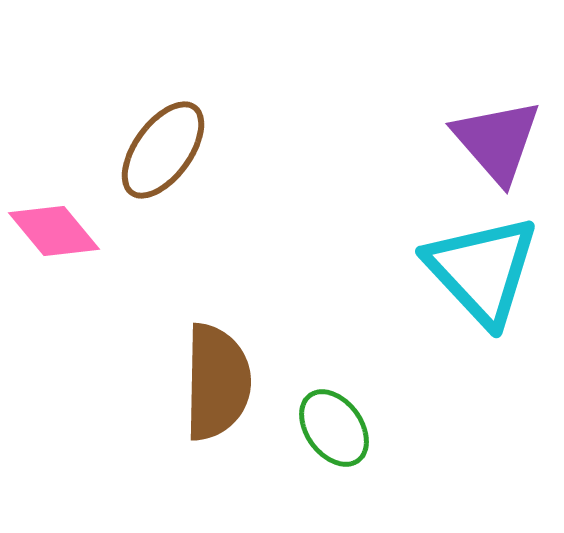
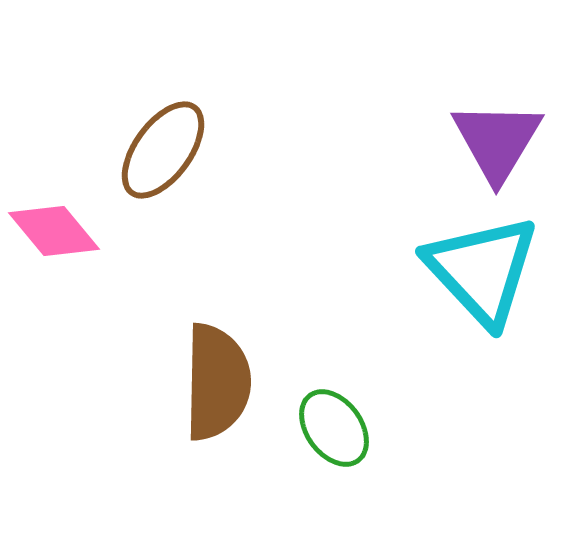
purple triangle: rotated 12 degrees clockwise
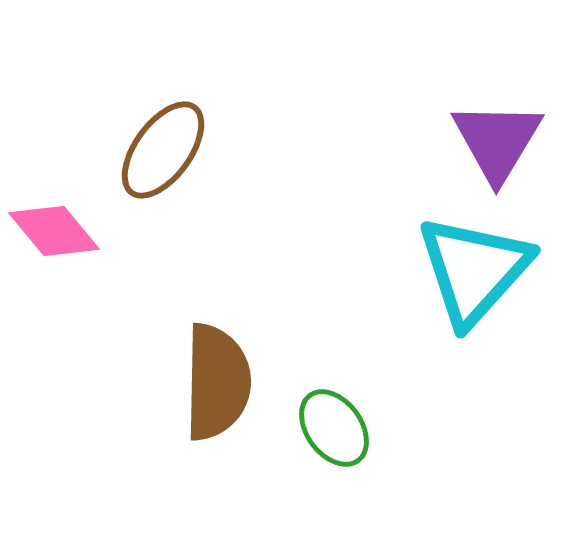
cyan triangle: moved 8 px left; rotated 25 degrees clockwise
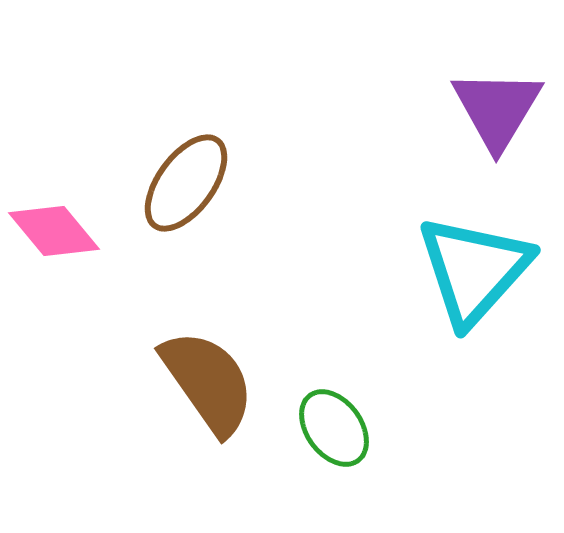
purple triangle: moved 32 px up
brown ellipse: moved 23 px right, 33 px down
brown semicircle: moved 9 px left; rotated 36 degrees counterclockwise
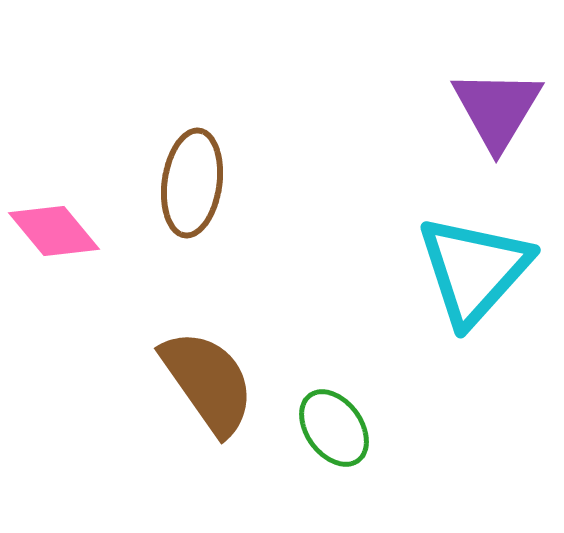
brown ellipse: moved 6 px right; rotated 28 degrees counterclockwise
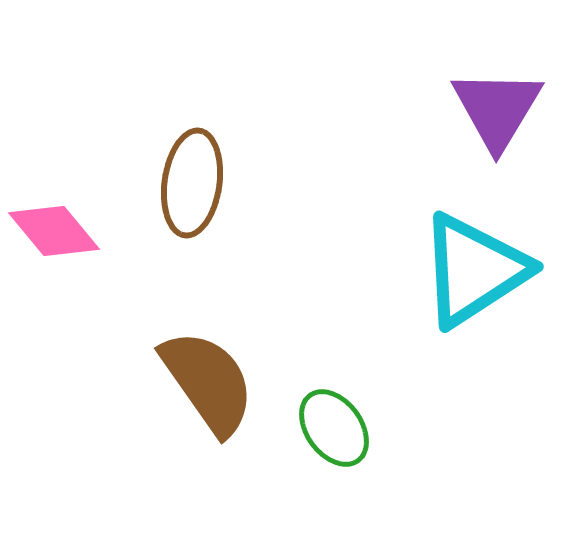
cyan triangle: rotated 15 degrees clockwise
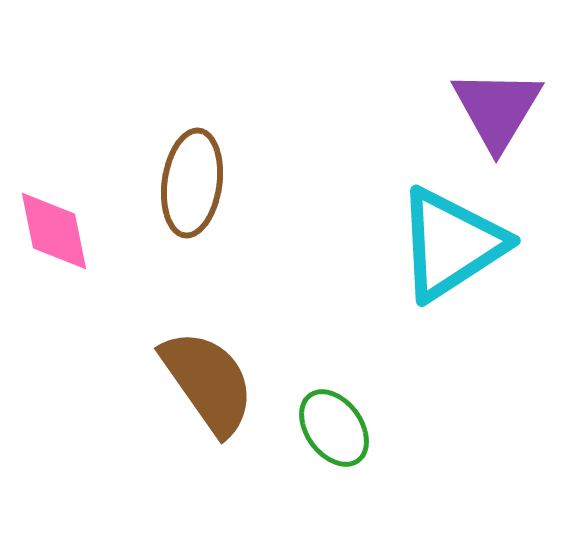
pink diamond: rotated 28 degrees clockwise
cyan triangle: moved 23 px left, 26 px up
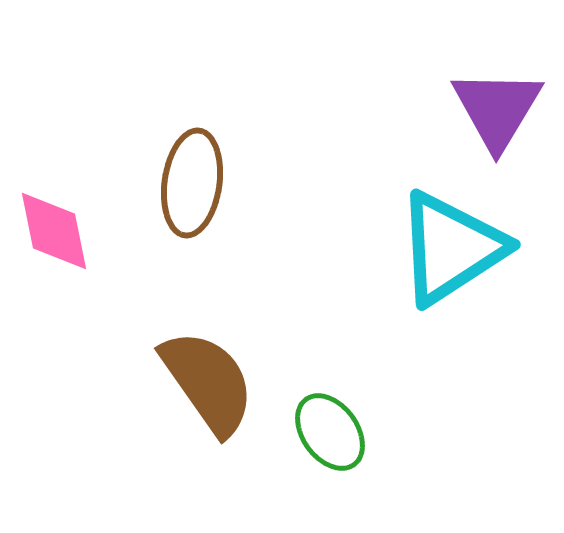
cyan triangle: moved 4 px down
green ellipse: moved 4 px left, 4 px down
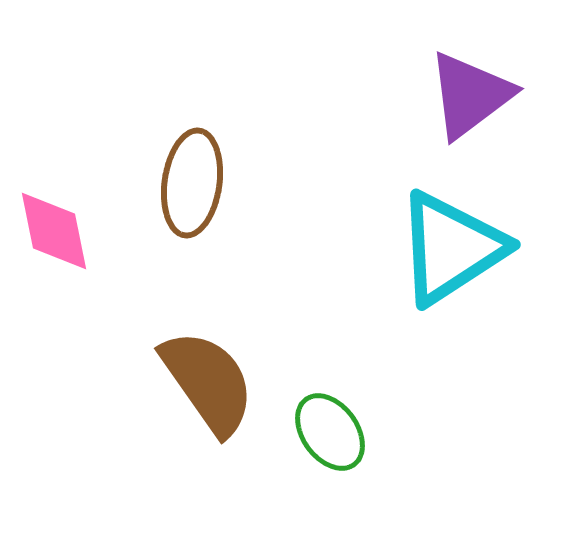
purple triangle: moved 27 px left, 14 px up; rotated 22 degrees clockwise
